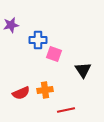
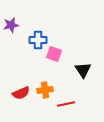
red line: moved 6 px up
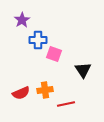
purple star: moved 11 px right, 5 px up; rotated 21 degrees counterclockwise
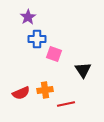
purple star: moved 6 px right, 3 px up
blue cross: moved 1 px left, 1 px up
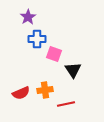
black triangle: moved 10 px left
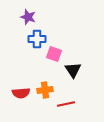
purple star: rotated 21 degrees counterclockwise
red semicircle: rotated 18 degrees clockwise
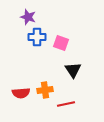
blue cross: moved 2 px up
pink square: moved 7 px right, 11 px up
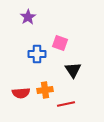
purple star: rotated 21 degrees clockwise
blue cross: moved 17 px down
pink square: moved 1 px left
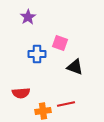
black triangle: moved 2 px right, 3 px up; rotated 36 degrees counterclockwise
orange cross: moved 2 px left, 21 px down
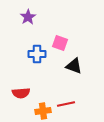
black triangle: moved 1 px left, 1 px up
